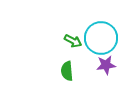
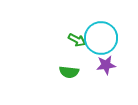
green arrow: moved 4 px right, 1 px up
green semicircle: moved 2 px right, 1 px down; rotated 78 degrees counterclockwise
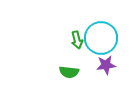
green arrow: rotated 48 degrees clockwise
